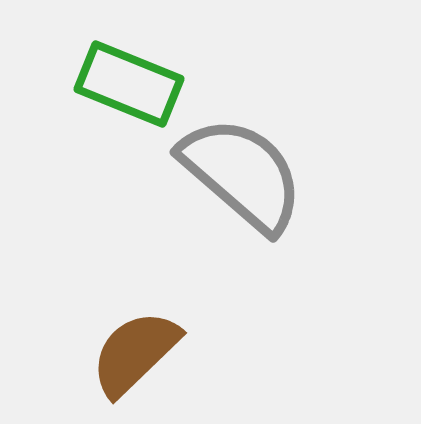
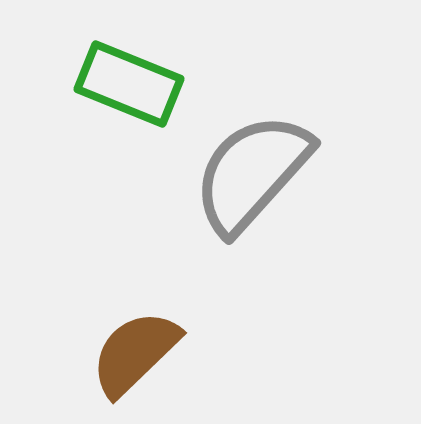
gray semicircle: moved 10 px right, 1 px up; rotated 89 degrees counterclockwise
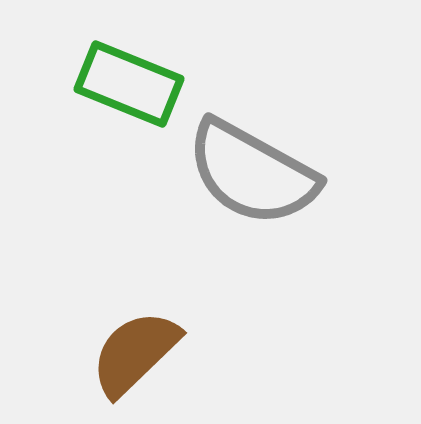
gray semicircle: rotated 103 degrees counterclockwise
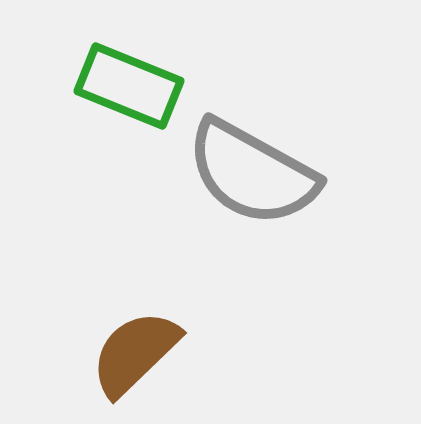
green rectangle: moved 2 px down
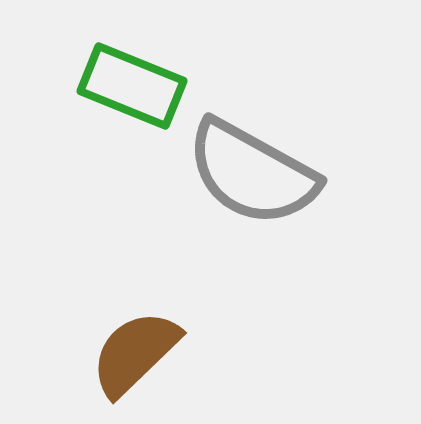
green rectangle: moved 3 px right
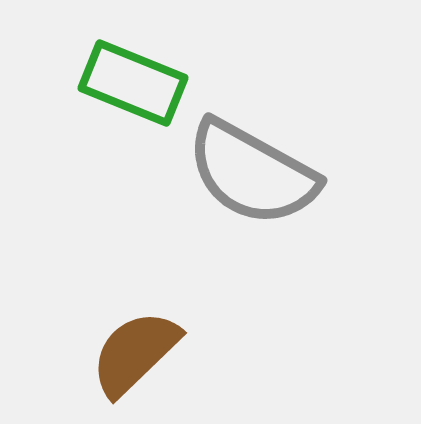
green rectangle: moved 1 px right, 3 px up
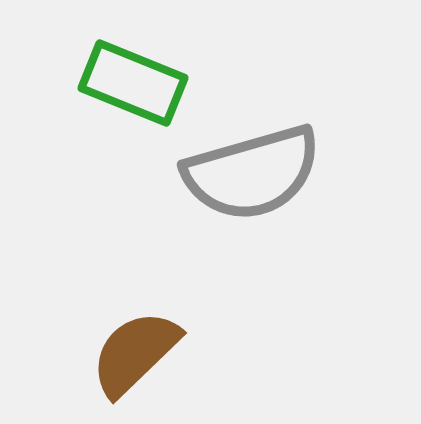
gray semicircle: rotated 45 degrees counterclockwise
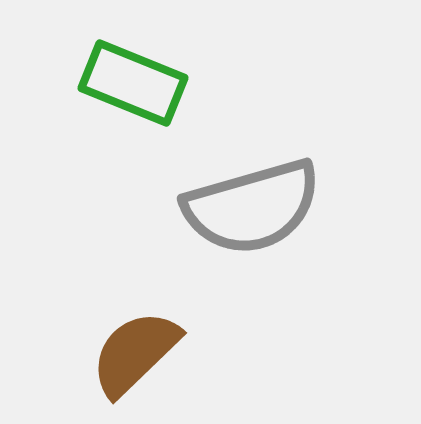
gray semicircle: moved 34 px down
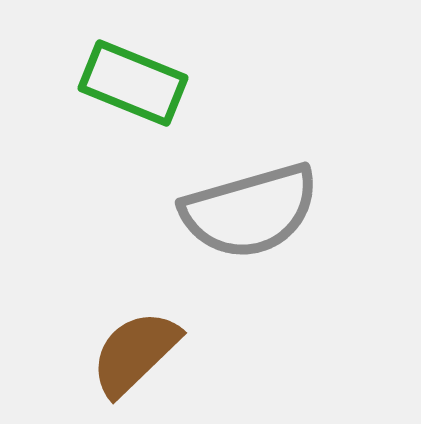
gray semicircle: moved 2 px left, 4 px down
